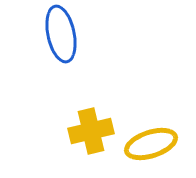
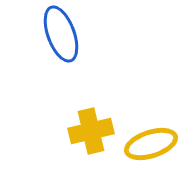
blue ellipse: rotated 8 degrees counterclockwise
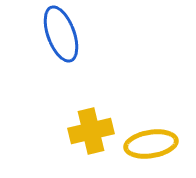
yellow ellipse: rotated 9 degrees clockwise
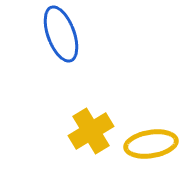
yellow cross: rotated 18 degrees counterclockwise
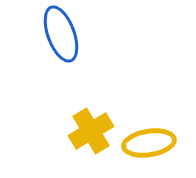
yellow ellipse: moved 2 px left, 1 px up
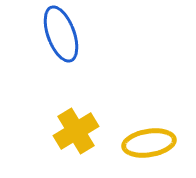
yellow cross: moved 15 px left
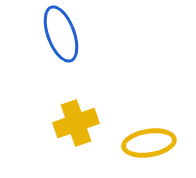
yellow cross: moved 8 px up; rotated 12 degrees clockwise
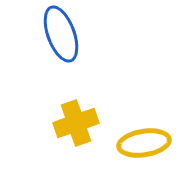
yellow ellipse: moved 5 px left
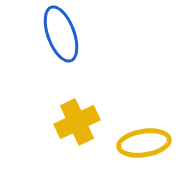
yellow cross: moved 1 px right, 1 px up; rotated 6 degrees counterclockwise
